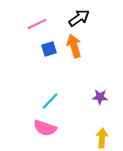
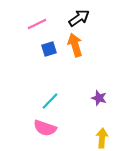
orange arrow: moved 1 px right, 1 px up
purple star: moved 1 px left, 1 px down; rotated 14 degrees clockwise
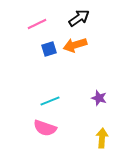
orange arrow: rotated 90 degrees counterclockwise
cyan line: rotated 24 degrees clockwise
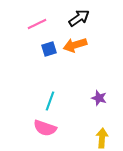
cyan line: rotated 48 degrees counterclockwise
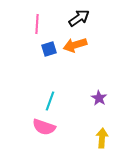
pink line: rotated 60 degrees counterclockwise
purple star: rotated 14 degrees clockwise
pink semicircle: moved 1 px left, 1 px up
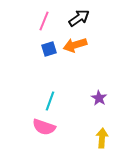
pink line: moved 7 px right, 3 px up; rotated 18 degrees clockwise
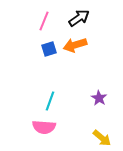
pink semicircle: rotated 15 degrees counterclockwise
yellow arrow: rotated 126 degrees clockwise
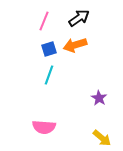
cyan line: moved 1 px left, 26 px up
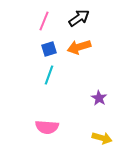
orange arrow: moved 4 px right, 2 px down
pink semicircle: moved 3 px right
yellow arrow: rotated 24 degrees counterclockwise
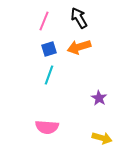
black arrow: rotated 85 degrees counterclockwise
